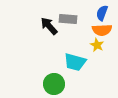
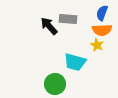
green circle: moved 1 px right
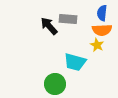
blue semicircle: rotated 14 degrees counterclockwise
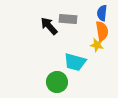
orange semicircle: moved 1 px down; rotated 96 degrees counterclockwise
yellow star: rotated 16 degrees counterclockwise
green circle: moved 2 px right, 2 px up
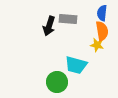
black arrow: rotated 120 degrees counterclockwise
cyan trapezoid: moved 1 px right, 3 px down
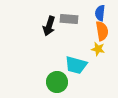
blue semicircle: moved 2 px left
gray rectangle: moved 1 px right
yellow star: moved 1 px right, 4 px down
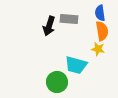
blue semicircle: rotated 14 degrees counterclockwise
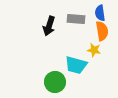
gray rectangle: moved 7 px right
yellow star: moved 4 px left, 1 px down
green circle: moved 2 px left
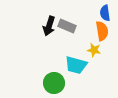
blue semicircle: moved 5 px right
gray rectangle: moved 9 px left, 7 px down; rotated 18 degrees clockwise
green circle: moved 1 px left, 1 px down
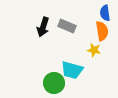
black arrow: moved 6 px left, 1 px down
cyan trapezoid: moved 4 px left, 5 px down
